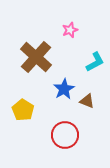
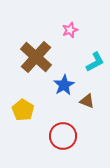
blue star: moved 4 px up
red circle: moved 2 px left, 1 px down
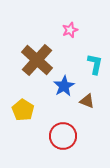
brown cross: moved 1 px right, 3 px down
cyan L-shape: moved 2 px down; rotated 50 degrees counterclockwise
blue star: moved 1 px down
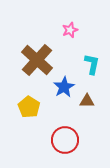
cyan L-shape: moved 3 px left
blue star: moved 1 px down
brown triangle: rotated 21 degrees counterclockwise
yellow pentagon: moved 6 px right, 3 px up
red circle: moved 2 px right, 4 px down
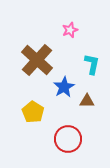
yellow pentagon: moved 4 px right, 5 px down
red circle: moved 3 px right, 1 px up
